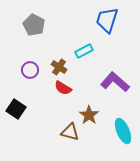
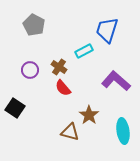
blue trapezoid: moved 10 px down
purple L-shape: moved 1 px right, 1 px up
red semicircle: rotated 18 degrees clockwise
black square: moved 1 px left, 1 px up
cyan ellipse: rotated 15 degrees clockwise
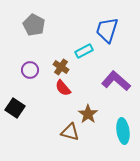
brown cross: moved 2 px right
brown star: moved 1 px left, 1 px up
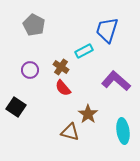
black square: moved 1 px right, 1 px up
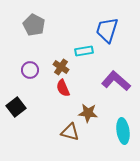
cyan rectangle: rotated 18 degrees clockwise
red semicircle: rotated 18 degrees clockwise
black square: rotated 18 degrees clockwise
brown star: moved 1 px up; rotated 30 degrees counterclockwise
